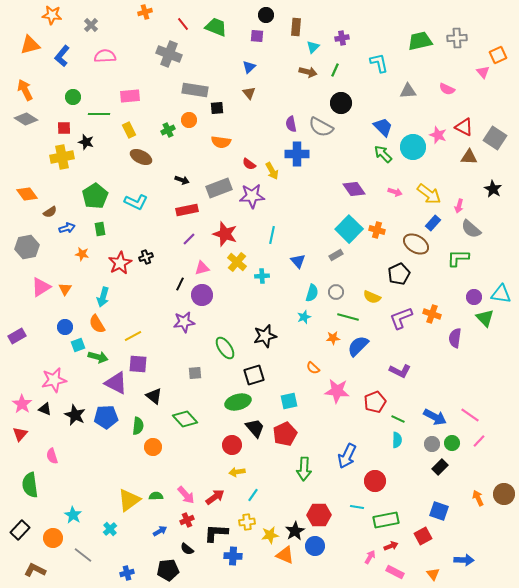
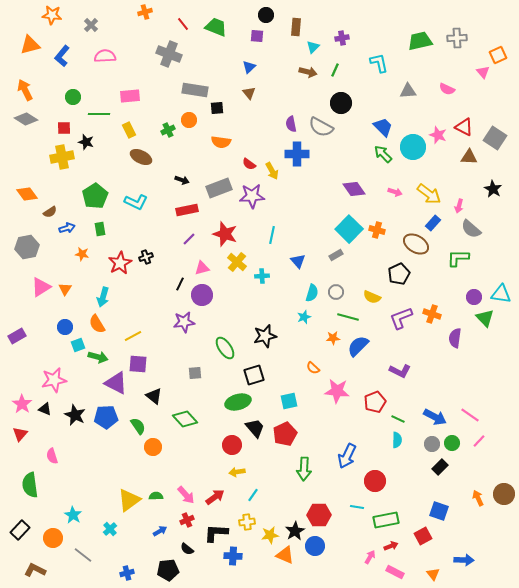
green semicircle at (138, 426): rotated 42 degrees counterclockwise
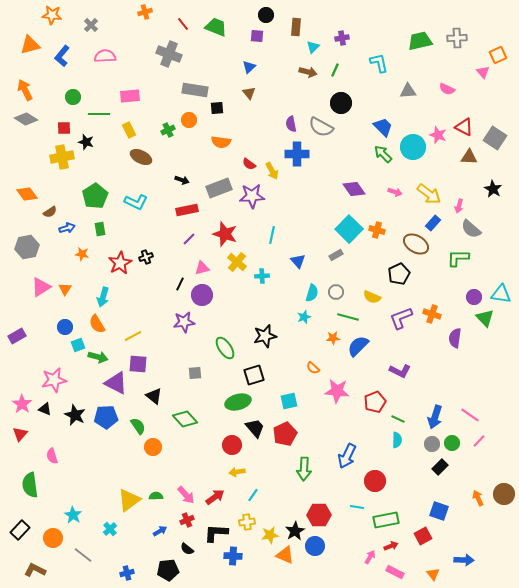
blue arrow at (435, 417): rotated 80 degrees clockwise
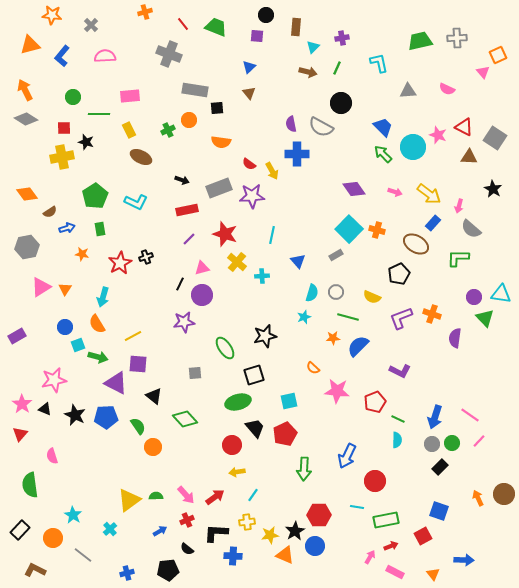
green line at (335, 70): moved 2 px right, 2 px up
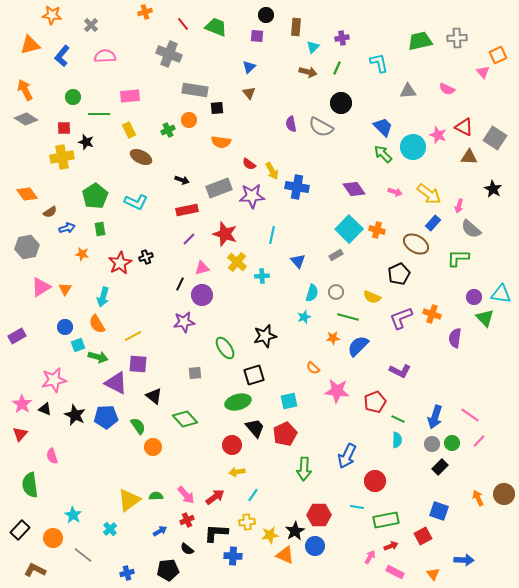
blue cross at (297, 154): moved 33 px down; rotated 10 degrees clockwise
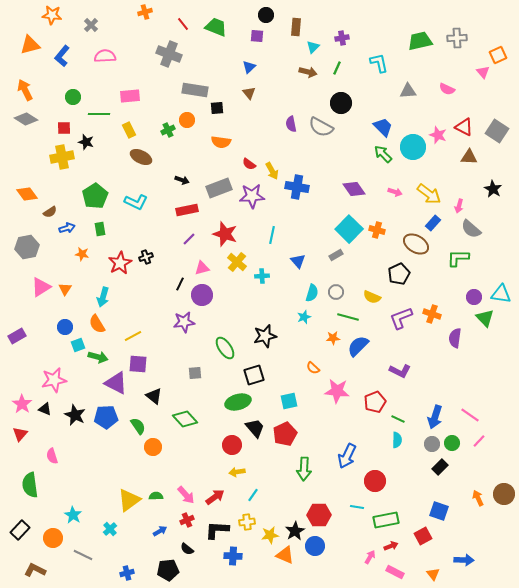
orange circle at (189, 120): moved 2 px left
gray square at (495, 138): moved 2 px right, 7 px up
black L-shape at (216, 533): moved 1 px right, 3 px up
gray line at (83, 555): rotated 12 degrees counterclockwise
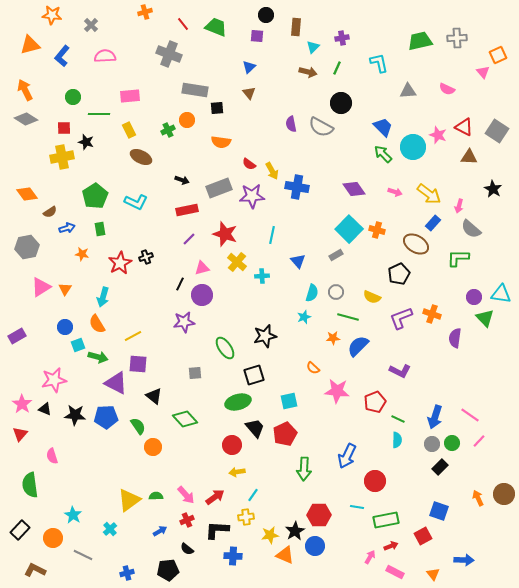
black star at (75, 415): rotated 20 degrees counterclockwise
yellow cross at (247, 522): moved 1 px left, 5 px up
